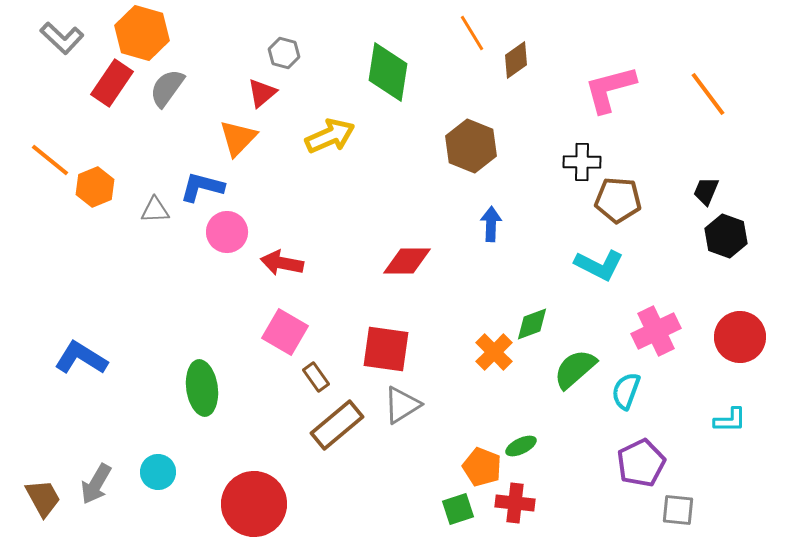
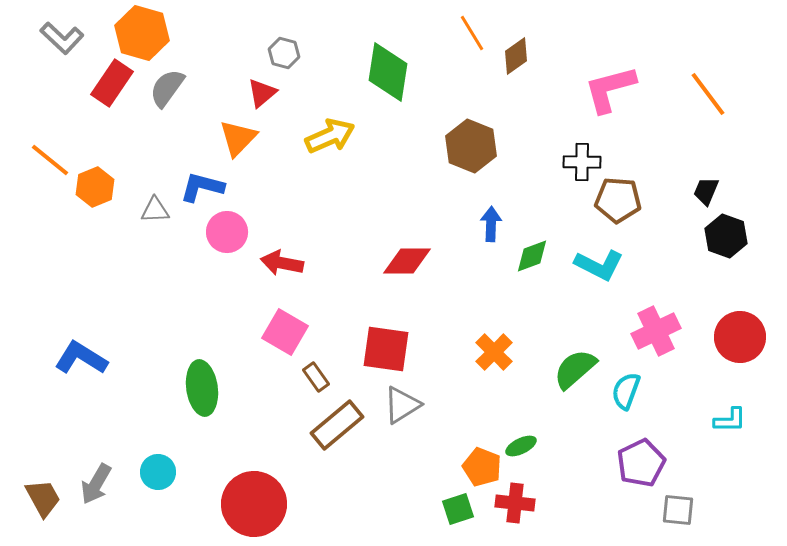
brown diamond at (516, 60): moved 4 px up
green diamond at (532, 324): moved 68 px up
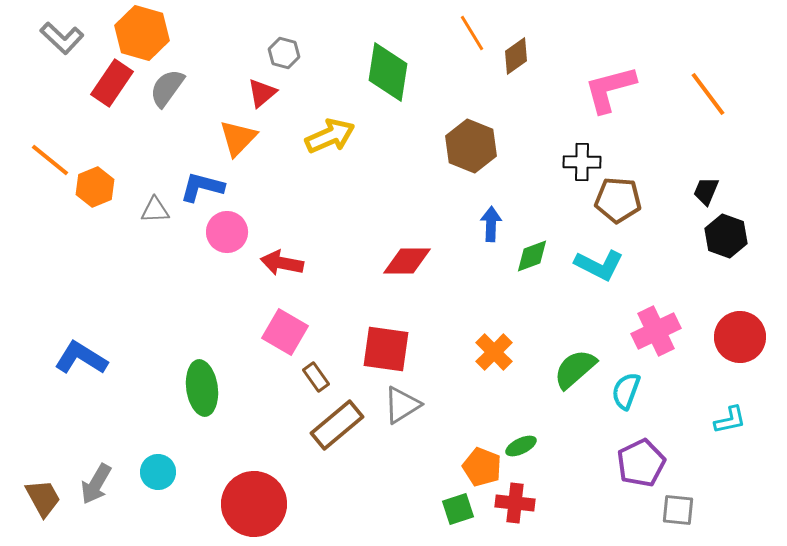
cyan L-shape at (730, 420): rotated 12 degrees counterclockwise
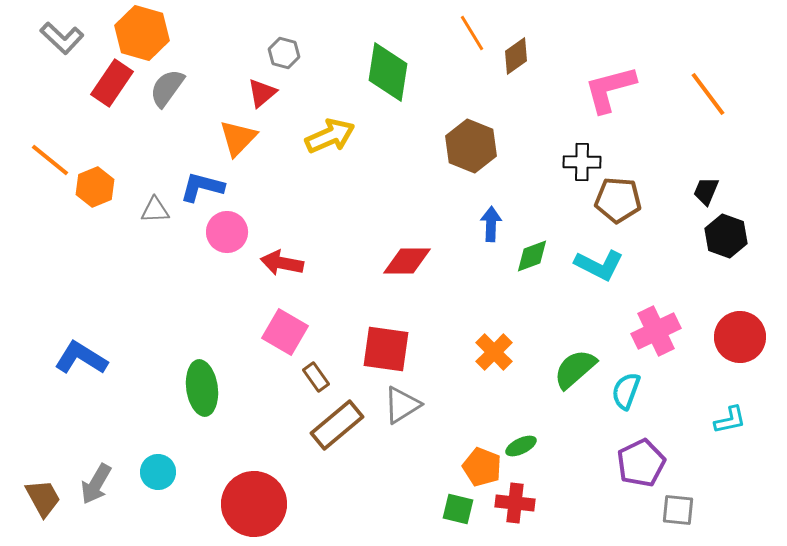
green square at (458, 509): rotated 32 degrees clockwise
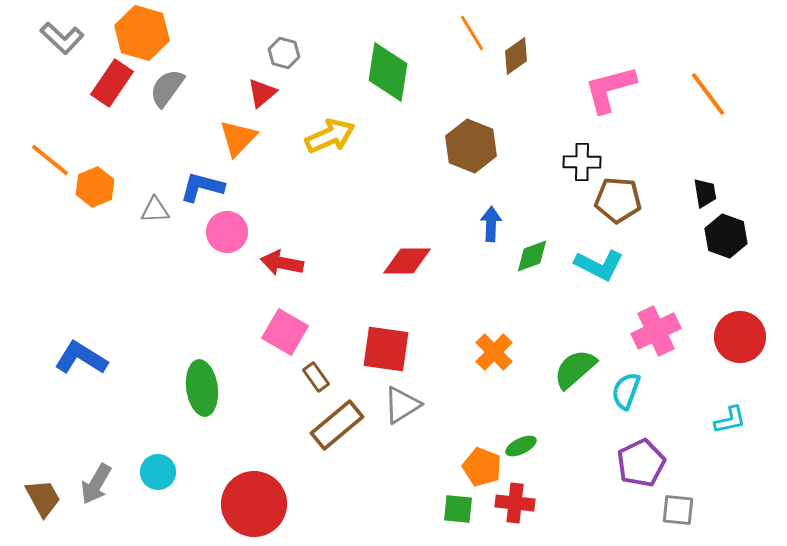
black trapezoid at (706, 191): moved 1 px left, 2 px down; rotated 148 degrees clockwise
green square at (458, 509): rotated 8 degrees counterclockwise
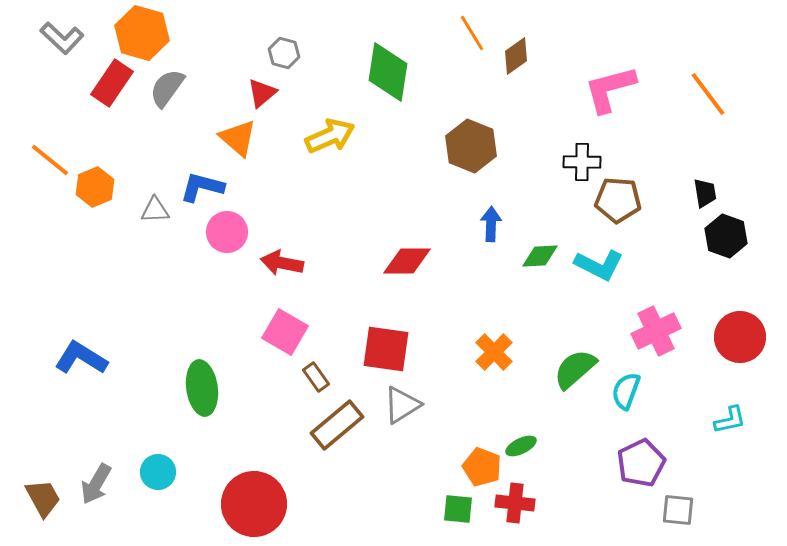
orange triangle at (238, 138): rotated 33 degrees counterclockwise
green diamond at (532, 256): moved 8 px right; rotated 18 degrees clockwise
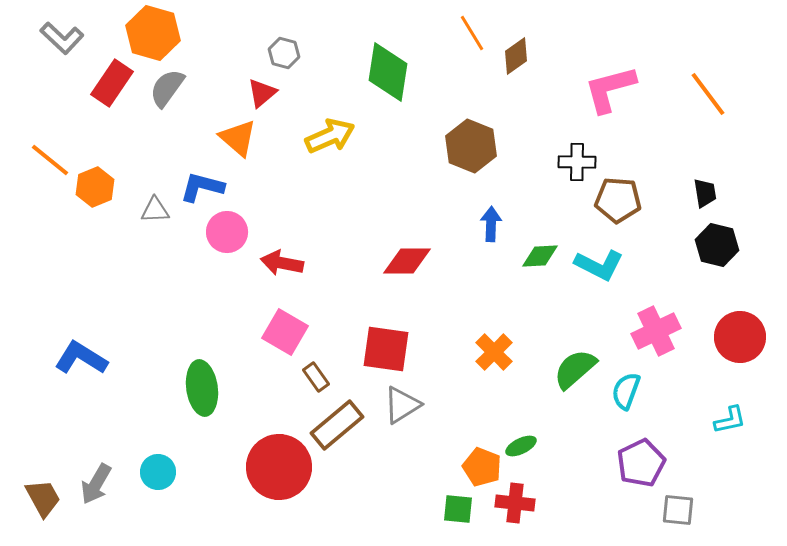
orange hexagon at (142, 33): moved 11 px right
black cross at (582, 162): moved 5 px left
black hexagon at (726, 236): moved 9 px left, 9 px down; rotated 6 degrees counterclockwise
red circle at (254, 504): moved 25 px right, 37 px up
